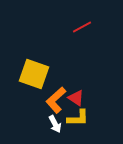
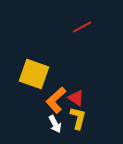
yellow L-shape: rotated 75 degrees counterclockwise
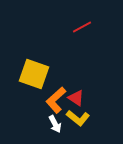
yellow L-shape: rotated 115 degrees clockwise
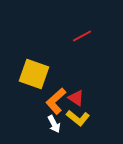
red line: moved 9 px down
orange L-shape: moved 1 px down
white arrow: moved 1 px left
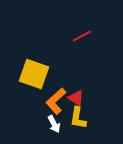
yellow L-shape: rotated 60 degrees clockwise
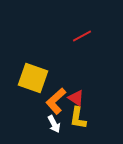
yellow square: moved 1 px left, 4 px down
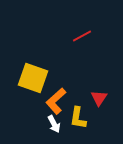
red triangle: moved 23 px right; rotated 30 degrees clockwise
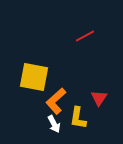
red line: moved 3 px right
yellow square: moved 1 px right, 1 px up; rotated 8 degrees counterclockwise
